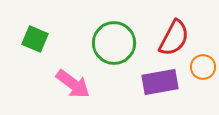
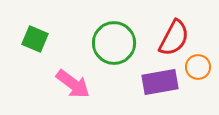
orange circle: moved 5 px left
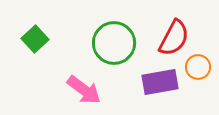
green square: rotated 24 degrees clockwise
pink arrow: moved 11 px right, 6 px down
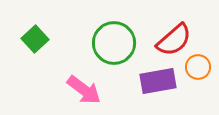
red semicircle: moved 2 px down; rotated 21 degrees clockwise
purple rectangle: moved 2 px left, 1 px up
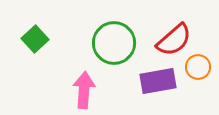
pink arrow: rotated 123 degrees counterclockwise
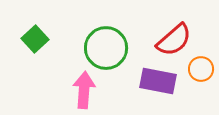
green circle: moved 8 px left, 5 px down
orange circle: moved 3 px right, 2 px down
purple rectangle: rotated 21 degrees clockwise
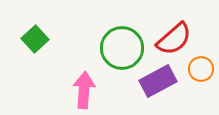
red semicircle: moved 1 px up
green circle: moved 16 px right
purple rectangle: rotated 39 degrees counterclockwise
